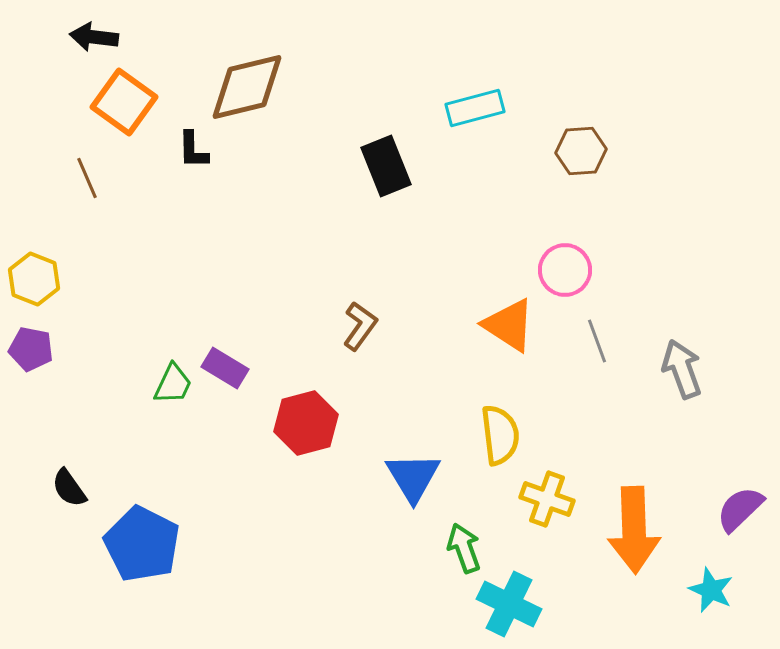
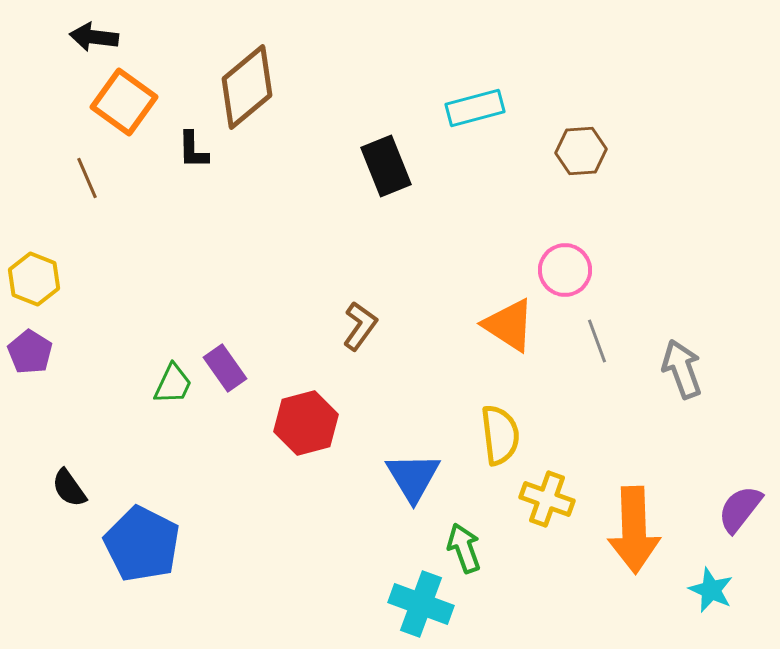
brown diamond: rotated 26 degrees counterclockwise
purple pentagon: moved 1 px left, 3 px down; rotated 21 degrees clockwise
purple rectangle: rotated 24 degrees clockwise
purple semicircle: rotated 8 degrees counterclockwise
cyan cross: moved 88 px left; rotated 6 degrees counterclockwise
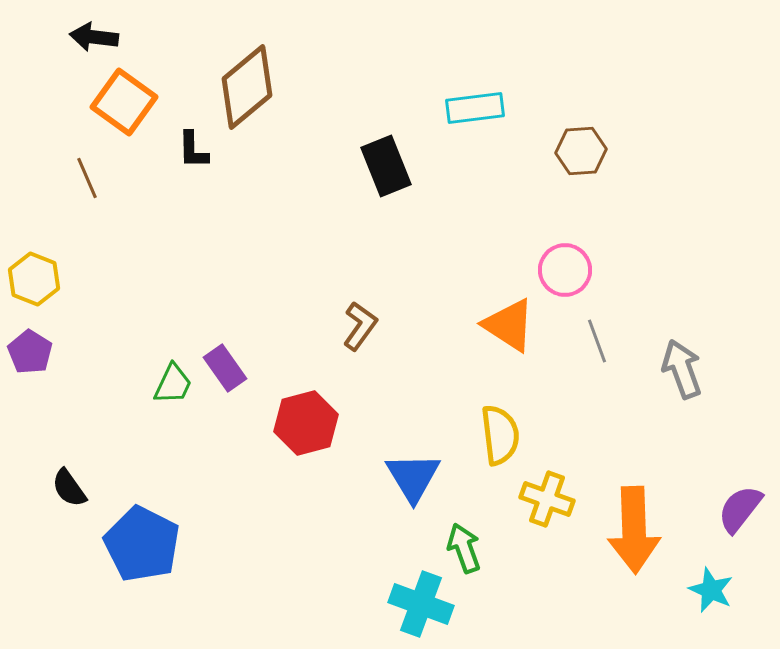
cyan rectangle: rotated 8 degrees clockwise
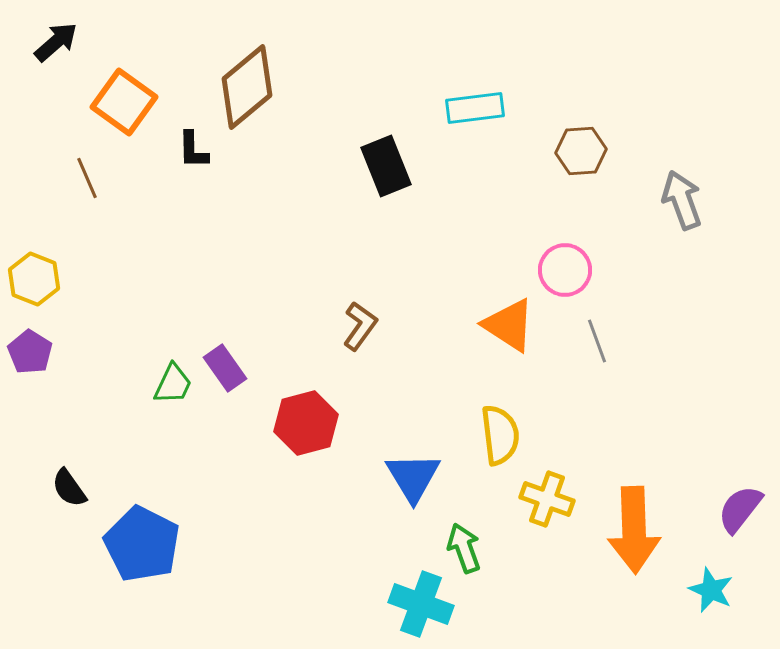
black arrow: moved 38 px left, 5 px down; rotated 132 degrees clockwise
gray arrow: moved 169 px up
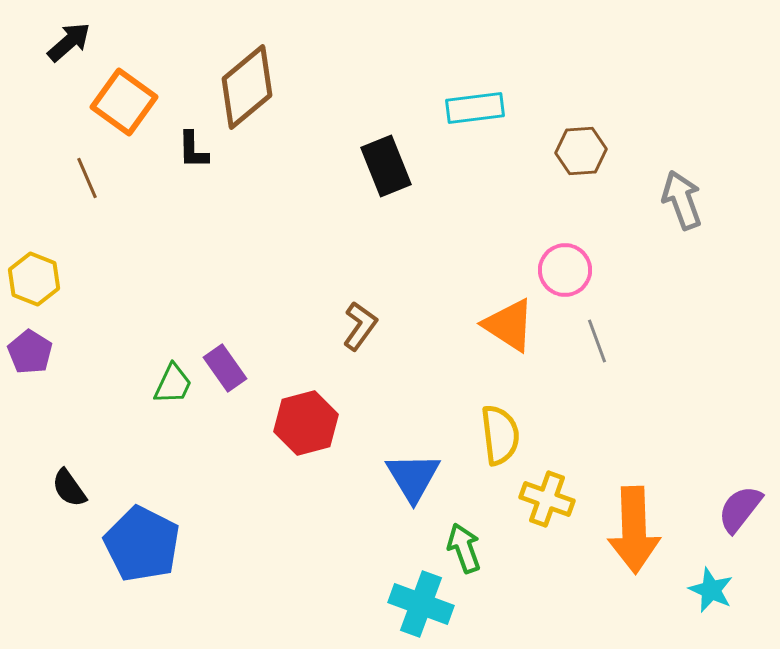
black arrow: moved 13 px right
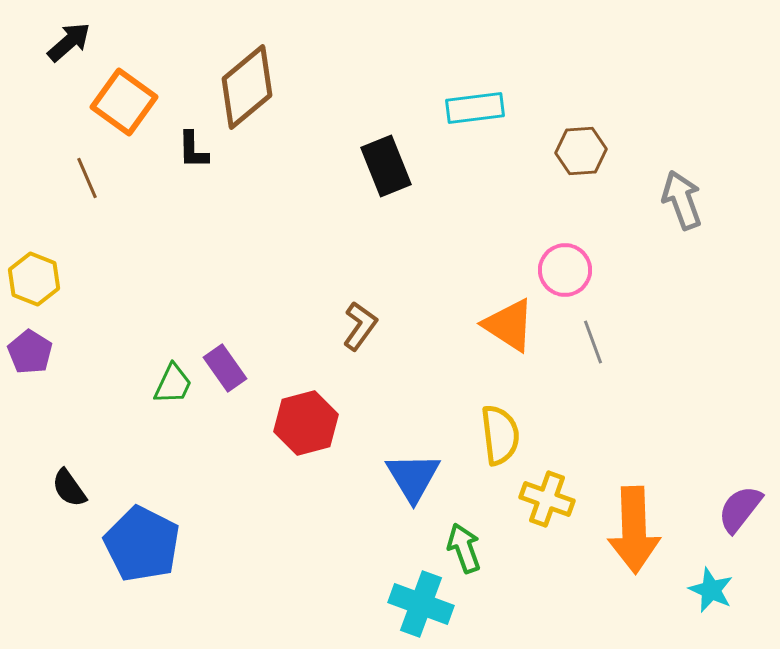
gray line: moved 4 px left, 1 px down
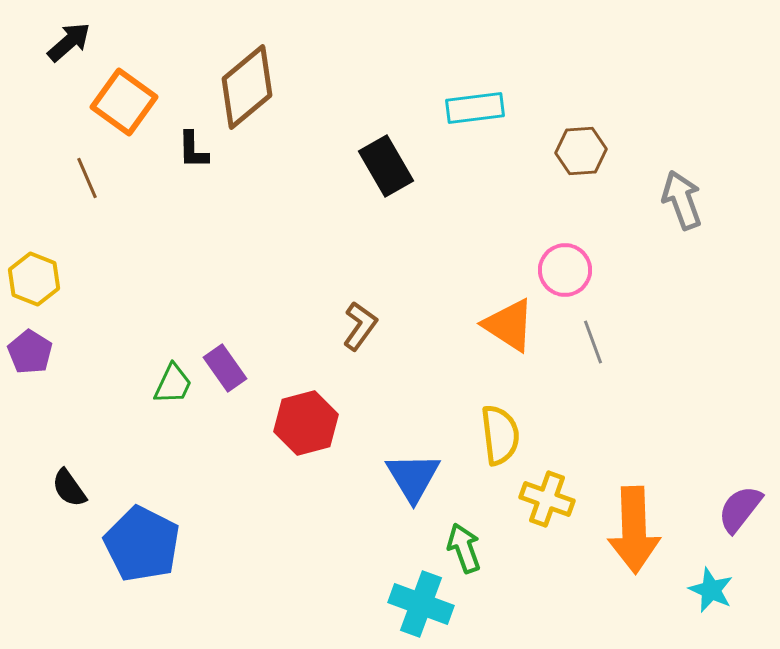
black rectangle: rotated 8 degrees counterclockwise
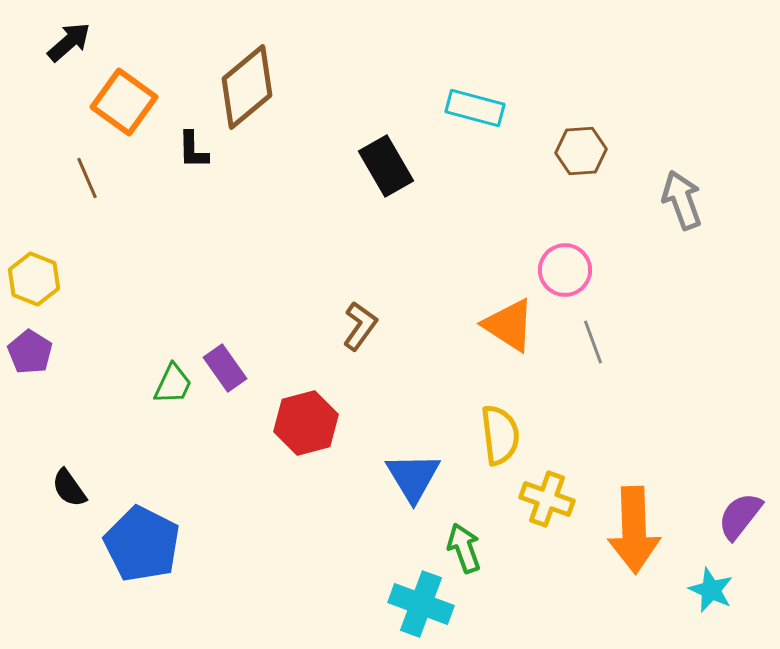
cyan rectangle: rotated 22 degrees clockwise
purple semicircle: moved 7 px down
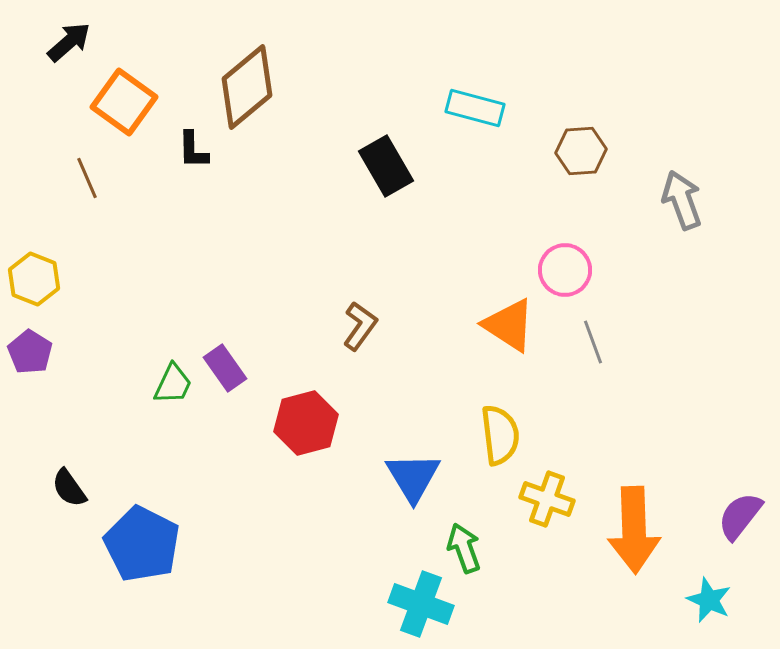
cyan star: moved 2 px left, 10 px down
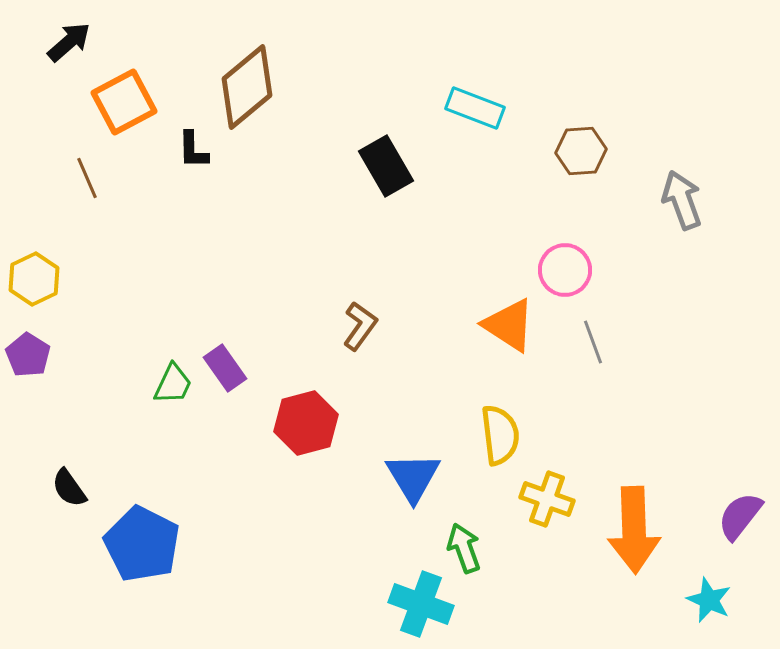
orange square: rotated 26 degrees clockwise
cyan rectangle: rotated 6 degrees clockwise
yellow hexagon: rotated 12 degrees clockwise
purple pentagon: moved 2 px left, 3 px down
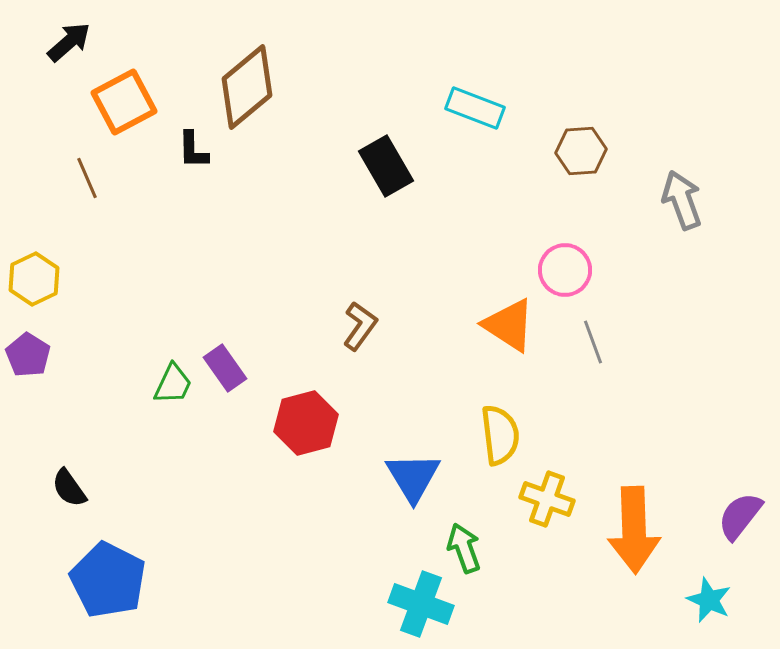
blue pentagon: moved 34 px left, 36 px down
